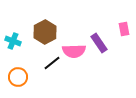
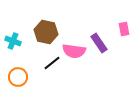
brown hexagon: moved 1 px right; rotated 20 degrees counterclockwise
pink semicircle: rotated 10 degrees clockwise
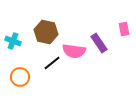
orange circle: moved 2 px right
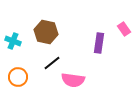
pink rectangle: rotated 24 degrees counterclockwise
purple rectangle: rotated 42 degrees clockwise
pink semicircle: moved 1 px left, 29 px down
orange circle: moved 2 px left
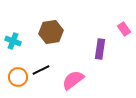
brown hexagon: moved 5 px right; rotated 20 degrees counterclockwise
purple rectangle: moved 1 px right, 6 px down
black line: moved 11 px left, 7 px down; rotated 12 degrees clockwise
pink semicircle: rotated 135 degrees clockwise
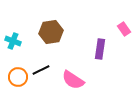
pink semicircle: rotated 110 degrees counterclockwise
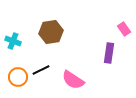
purple rectangle: moved 9 px right, 4 px down
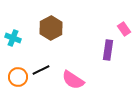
brown hexagon: moved 4 px up; rotated 20 degrees counterclockwise
cyan cross: moved 3 px up
purple rectangle: moved 1 px left, 3 px up
